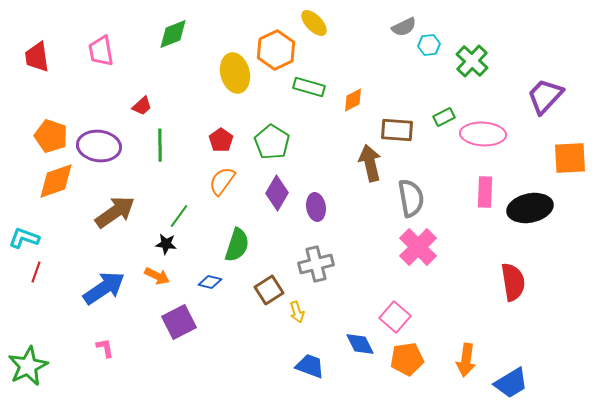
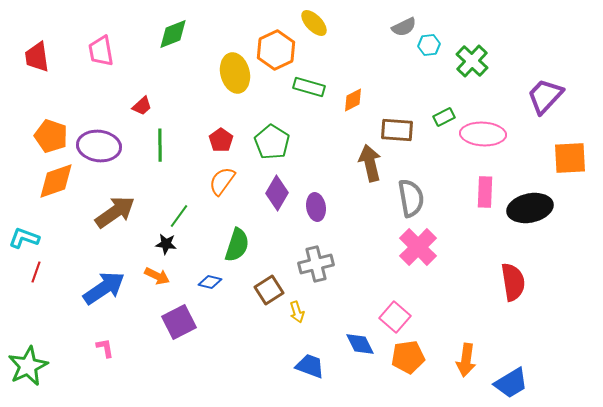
orange pentagon at (407, 359): moved 1 px right, 2 px up
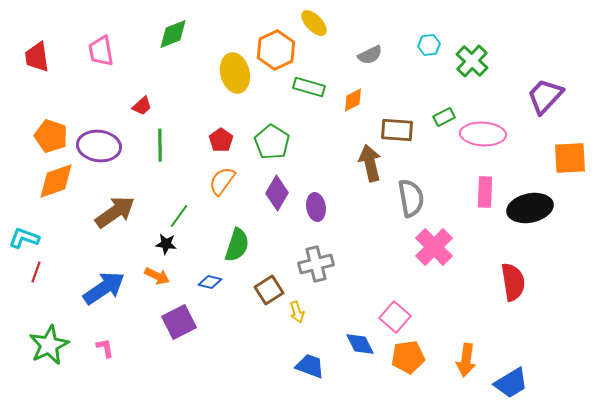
gray semicircle at (404, 27): moved 34 px left, 28 px down
pink cross at (418, 247): moved 16 px right
green star at (28, 366): moved 21 px right, 21 px up
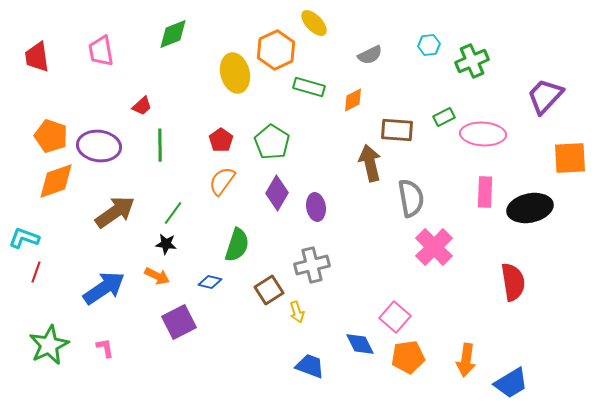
green cross at (472, 61): rotated 24 degrees clockwise
green line at (179, 216): moved 6 px left, 3 px up
gray cross at (316, 264): moved 4 px left, 1 px down
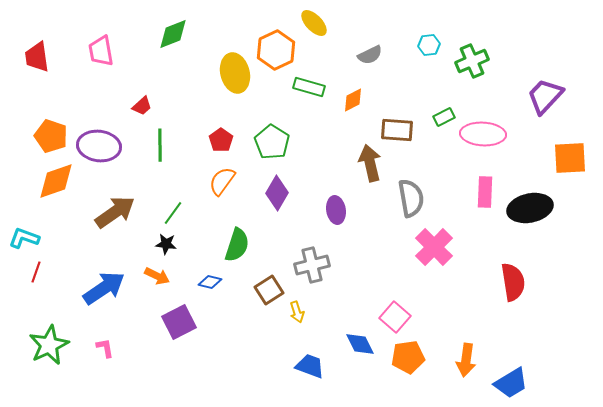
purple ellipse at (316, 207): moved 20 px right, 3 px down
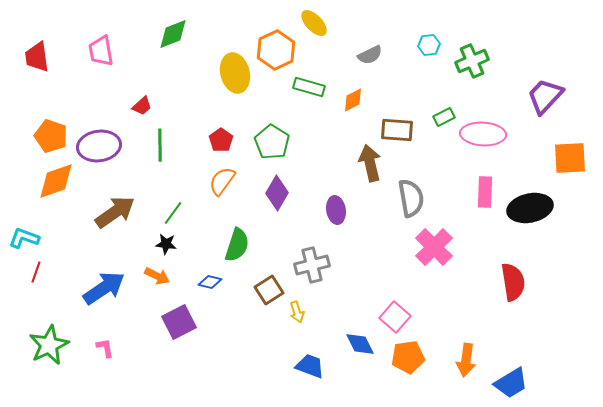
purple ellipse at (99, 146): rotated 15 degrees counterclockwise
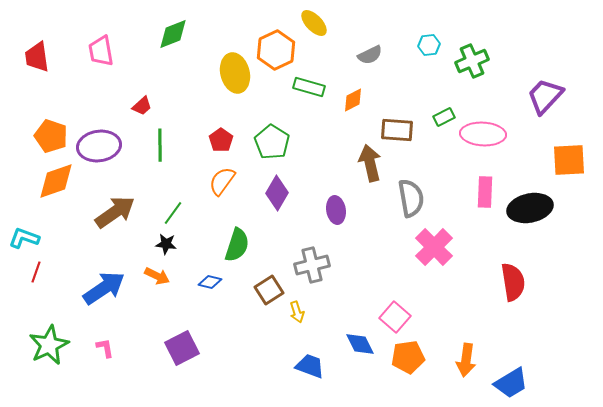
orange square at (570, 158): moved 1 px left, 2 px down
purple square at (179, 322): moved 3 px right, 26 px down
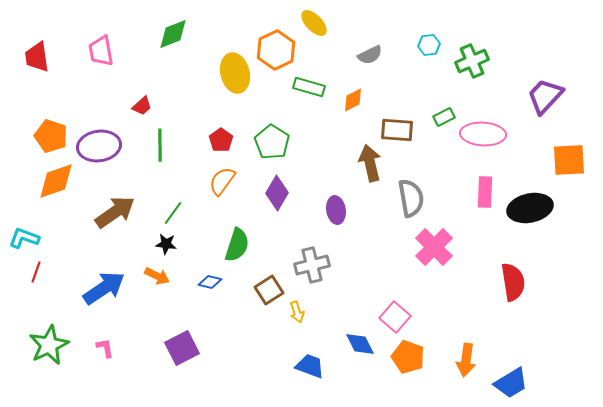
orange pentagon at (408, 357): rotated 28 degrees clockwise
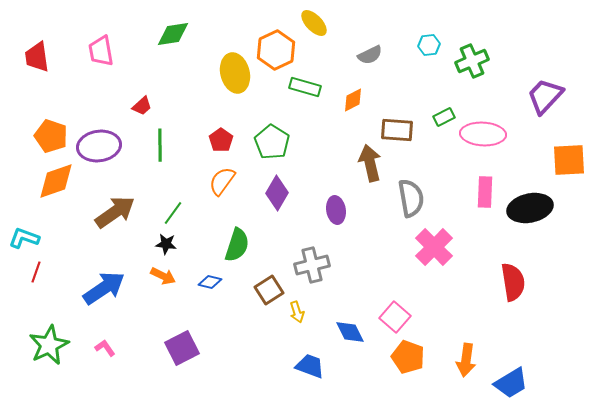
green diamond at (173, 34): rotated 12 degrees clockwise
green rectangle at (309, 87): moved 4 px left
orange arrow at (157, 276): moved 6 px right
blue diamond at (360, 344): moved 10 px left, 12 px up
pink L-shape at (105, 348): rotated 25 degrees counterclockwise
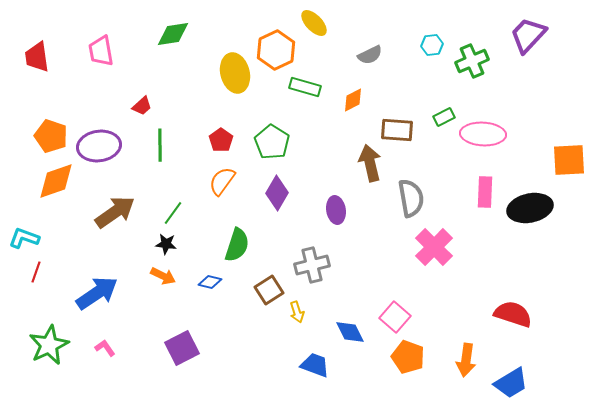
cyan hexagon at (429, 45): moved 3 px right
purple trapezoid at (545, 96): moved 17 px left, 61 px up
red semicircle at (513, 282): moved 32 px down; rotated 63 degrees counterclockwise
blue arrow at (104, 288): moved 7 px left, 5 px down
blue trapezoid at (310, 366): moved 5 px right, 1 px up
